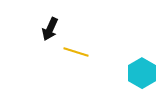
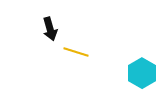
black arrow: rotated 40 degrees counterclockwise
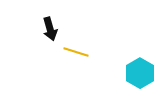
cyan hexagon: moved 2 px left
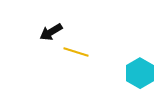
black arrow: moved 1 px right, 3 px down; rotated 75 degrees clockwise
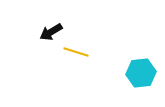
cyan hexagon: moved 1 px right; rotated 24 degrees clockwise
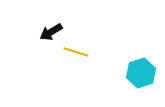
cyan hexagon: rotated 12 degrees counterclockwise
